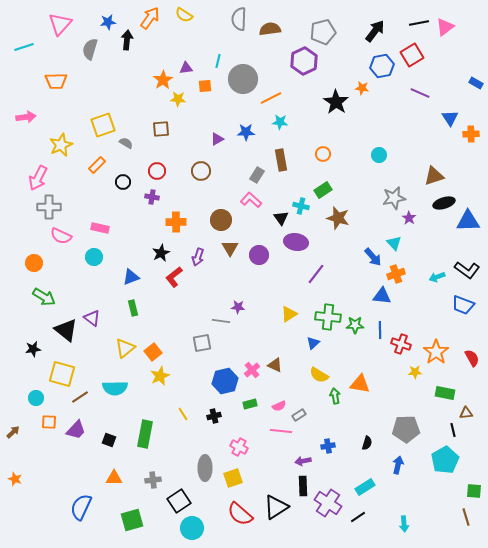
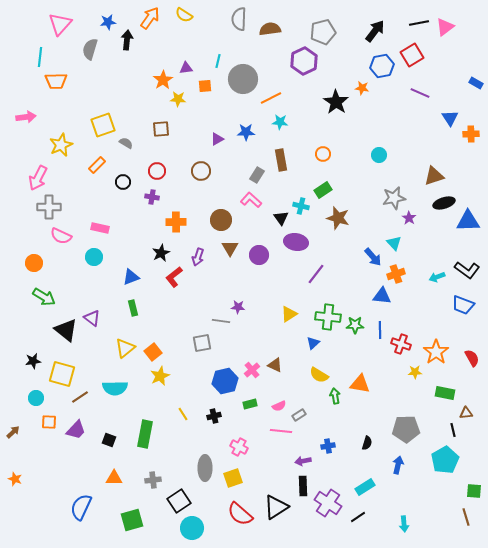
cyan line at (24, 47): moved 16 px right, 10 px down; rotated 66 degrees counterclockwise
black star at (33, 349): moved 12 px down
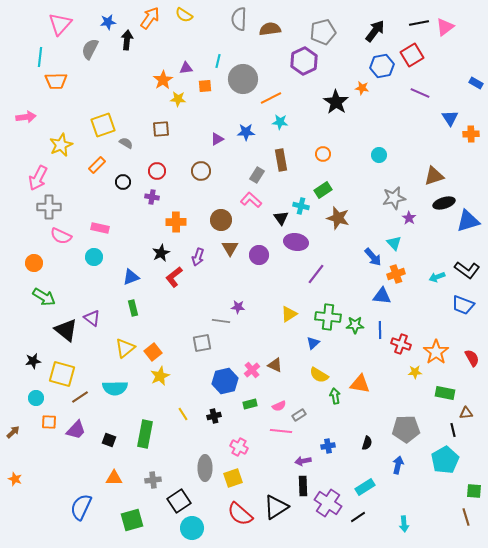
gray semicircle at (90, 49): rotated 10 degrees clockwise
blue triangle at (468, 221): rotated 15 degrees counterclockwise
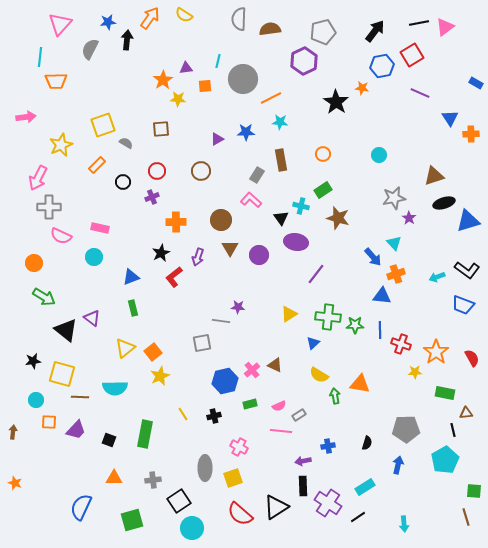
purple cross at (152, 197): rotated 32 degrees counterclockwise
brown line at (80, 397): rotated 36 degrees clockwise
cyan circle at (36, 398): moved 2 px down
brown arrow at (13, 432): rotated 40 degrees counterclockwise
orange star at (15, 479): moved 4 px down
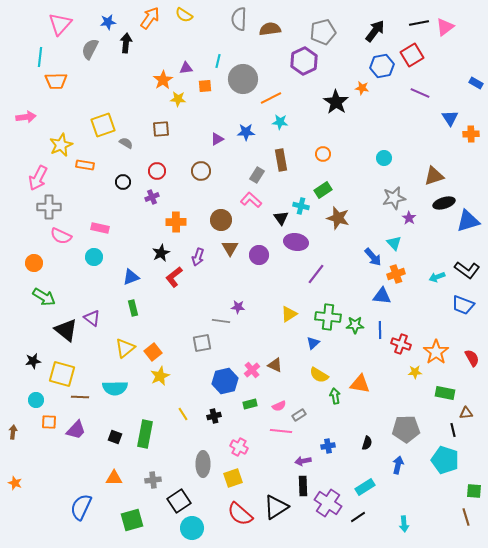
black arrow at (127, 40): moved 1 px left, 3 px down
cyan circle at (379, 155): moved 5 px right, 3 px down
orange rectangle at (97, 165): moved 12 px left; rotated 54 degrees clockwise
black square at (109, 440): moved 6 px right, 3 px up
cyan pentagon at (445, 460): rotated 24 degrees counterclockwise
gray ellipse at (205, 468): moved 2 px left, 4 px up
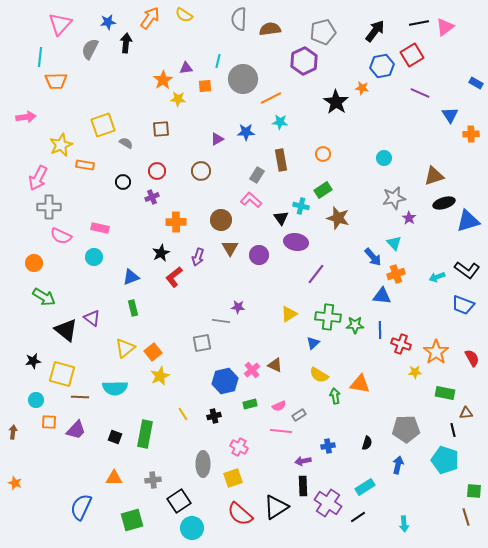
blue triangle at (450, 118): moved 3 px up
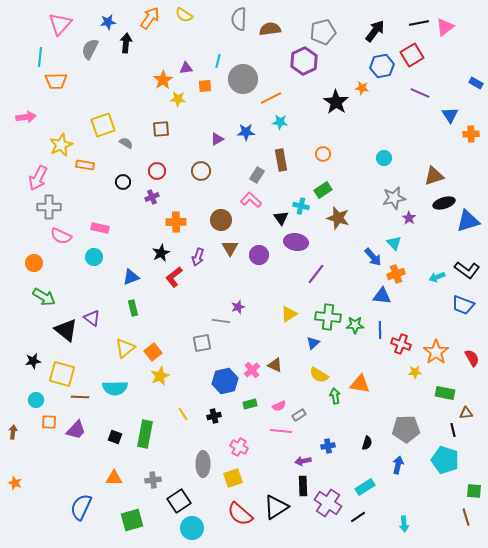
purple star at (238, 307): rotated 24 degrees counterclockwise
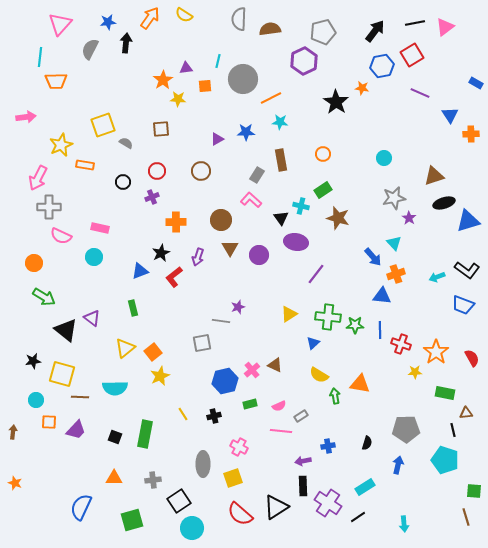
black line at (419, 23): moved 4 px left
blue triangle at (131, 277): moved 9 px right, 6 px up
gray rectangle at (299, 415): moved 2 px right, 1 px down
